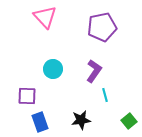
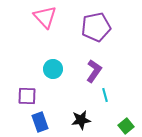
purple pentagon: moved 6 px left
green square: moved 3 px left, 5 px down
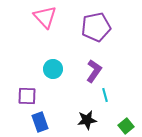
black star: moved 6 px right
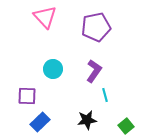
blue rectangle: rotated 66 degrees clockwise
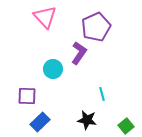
purple pentagon: rotated 12 degrees counterclockwise
purple L-shape: moved 15 px left, 18 px up
cyan line: moved 3 px left, 1 px up
black star: rotated 18 degrees clockwise
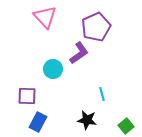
purple L-shape: rotated 20 degrees clockwise
blue rectangle: moved 2 px left; rotated 18 degrees counterclockwise
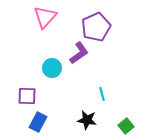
pink triangle: rotated 25 degrees clockwise
cyan circle: moved 1 px left, 1 px up
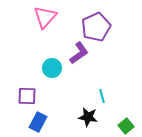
cyan line: moved 2 px down
black star: moved 1 px right, 3 px up
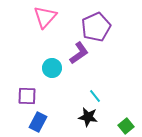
cyan line: moved 7 px left; rotated 24 degrees counterclockwise
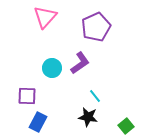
purple L-shape: moved 1 px right, 10 px down
